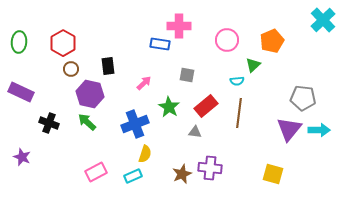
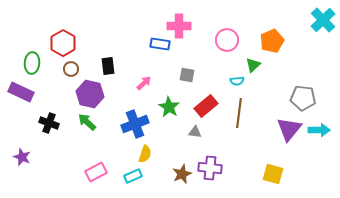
green ellipse: moved 13 px right, 21 px down
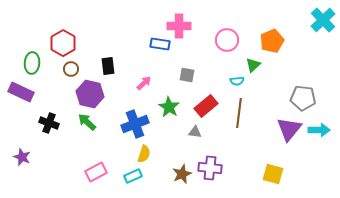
yellow semicircle: moved 1 px left
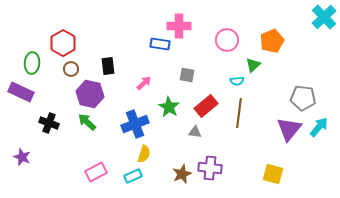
cyan cross: moved 1 px right, 3 px up
cyan arrow: moved 3 px up; rotated 50 degrees counterclockwise
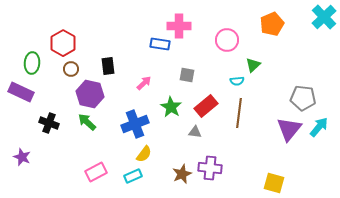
orange pentagon: moved 17 px up
green star: moved 2 px right
yellow semicircle: rotated 18 degrees clockwise
yellow square: moved 1 px right, 9 px down
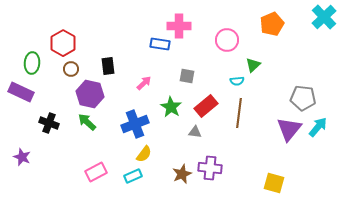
gray square: moved 1 px down
cyan arrow: moved 1 px left
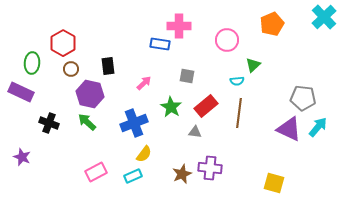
blue cross: moved 1 px left, 1 px up
purple triangle: rotated 44 degrees counterclockwise
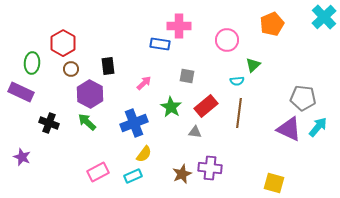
purple hexagon: rotated 16 degrees clockwise
pink rectangle: moved 2 px right
